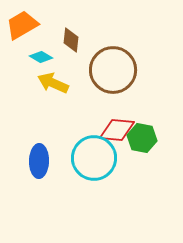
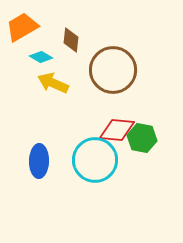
orange trapezoid: moved 2 px down
cyan circle: moved 1 px right, 2 px down
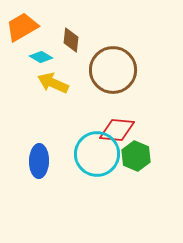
green hexagon: moved 6 px left, 18 px down; rotated 12 degrees clockwise
cyan circle: moved 2 px right, 6 px up
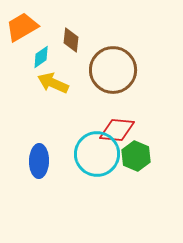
cyan diamond: rotated 65 degrees counterclockwise
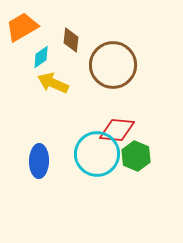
brown circle: moved 5 px up
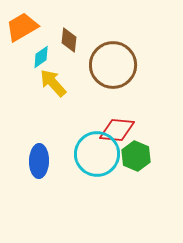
brown diamond: moved 2 px left
yellow arrow: rotated 24 degrees clockwise
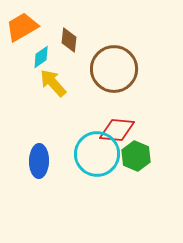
brown circle: moved 1 px right, 4 px down
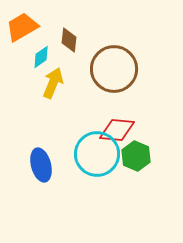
yellow arrow: rotated 64 degrees clockwise
blue ellipse: moved 2 px right, 4 px down; rotated 16 degrees counterclockwise
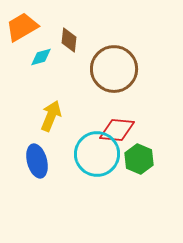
cyan diamond: rotated 20 degrees clockwise
yellow arrow: moved 2 px left, 33 px down
green hexagon: moved 3 px right, 3 px down
blue ellipse: moved 4 px left, 4 px up
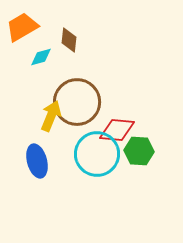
brown circle: moved 37 px left, 33 px down
green hexagon: moved 8 px up; rotated 20 degrees counterclockwise
